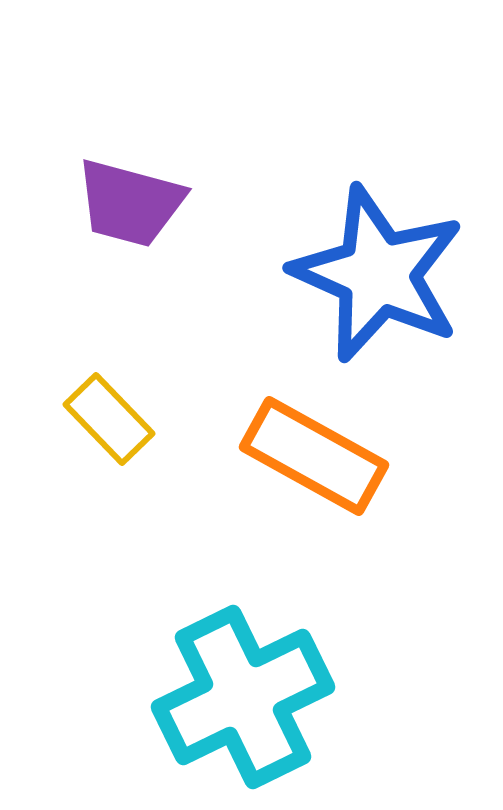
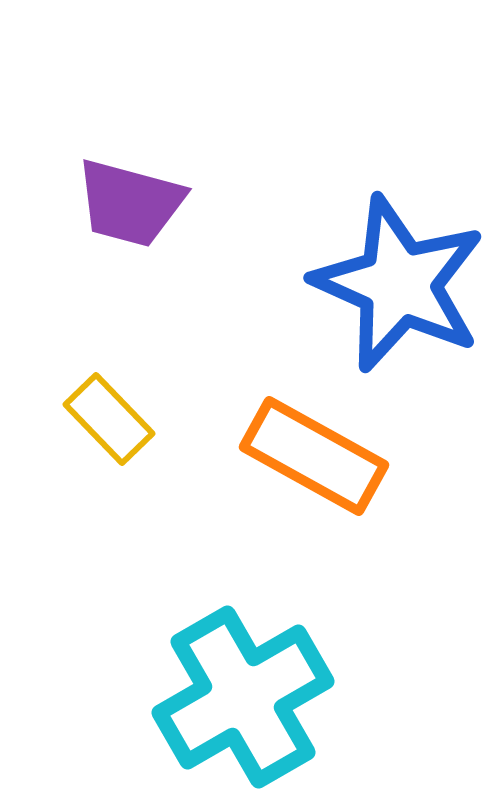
blue star: moved 21 px right, 10 px down
cyan cross: rotated 4 degrees counterclockwise
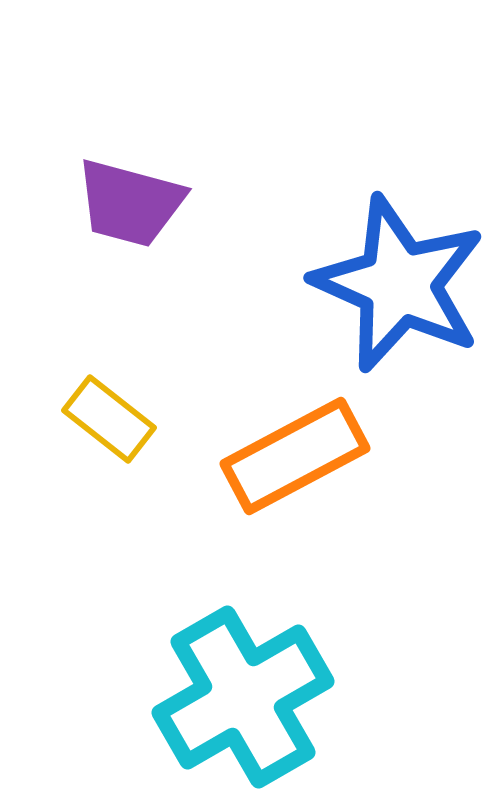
yellow rectangle: rotated 8 degrees counterclockwise
orange rectangle: moved 19 px left; rotated 57 degrees counterclockwise
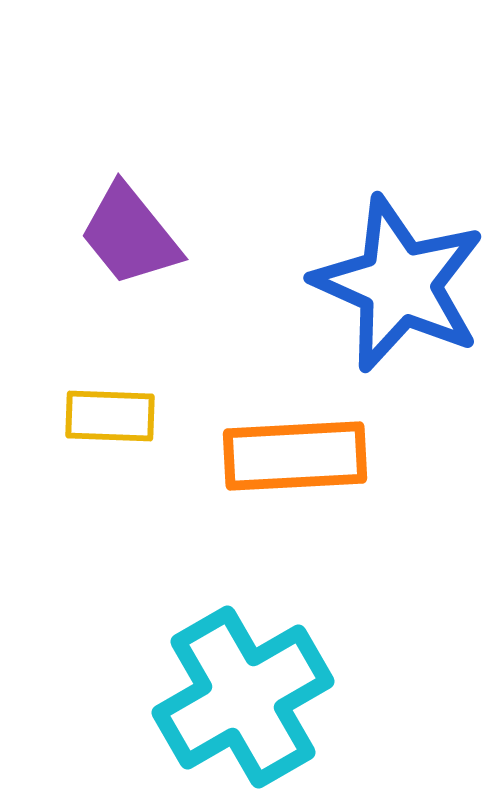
purple trapezoid: moved 32 px down; rotated 36 degrees clockwise
yellow rectangle: moved 1 px right, 3 px up; rotated 36 degrees counterclockwise
orange rectangle: rotated 25 degrees clockwise
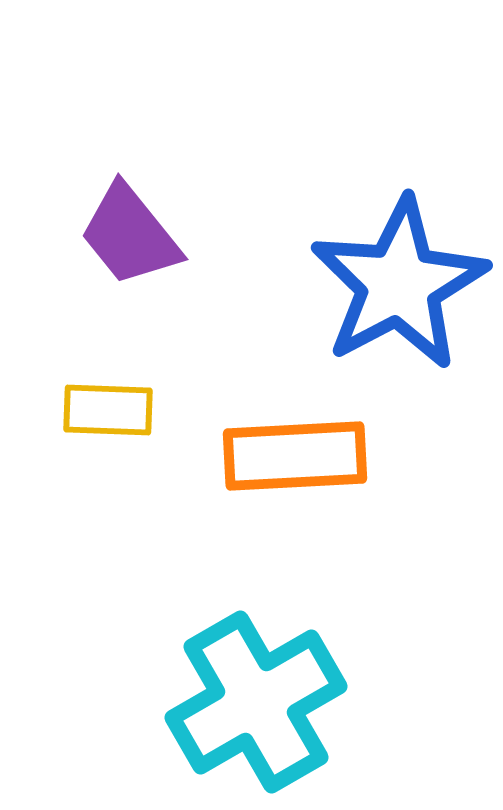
blue star: rotated 20 degrees clockwise
yellow rectangle: moved 2 px left, 6 px up
cyan cross: moved 13 px right, 5 px down
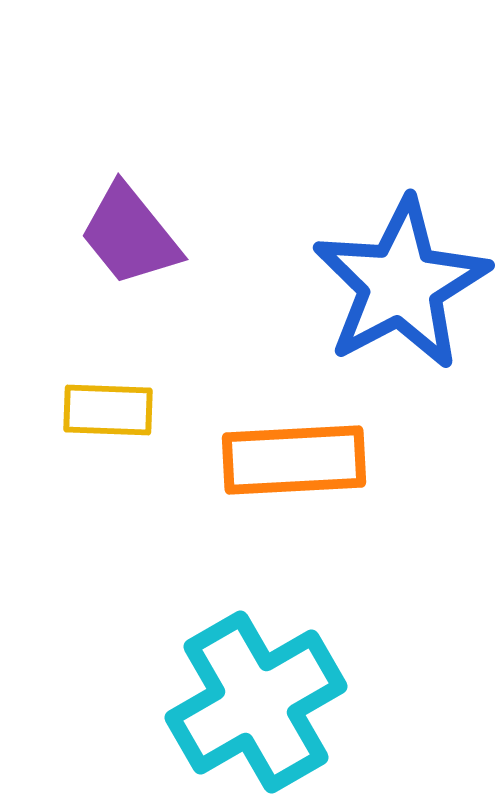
blue star: moved 2 px right
orange rectangle: moved 1 px left, 4 px down
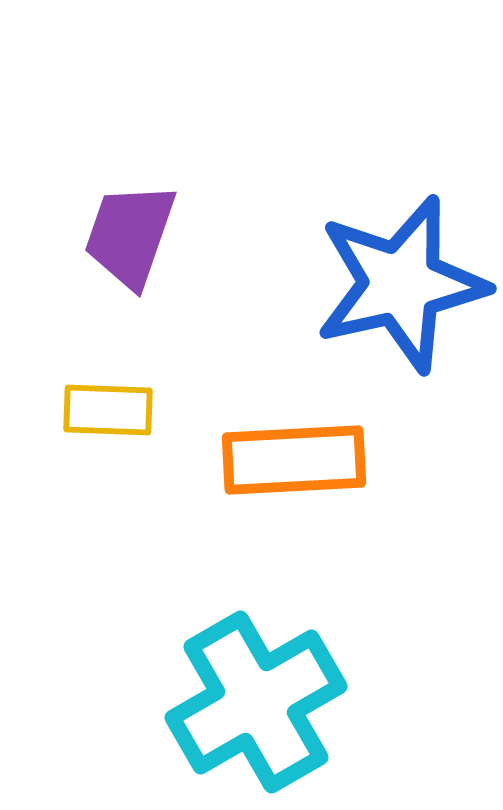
purple trapezoid: rotated 58 degrees clockwise
blue star: rotated 15 degrees clockwise
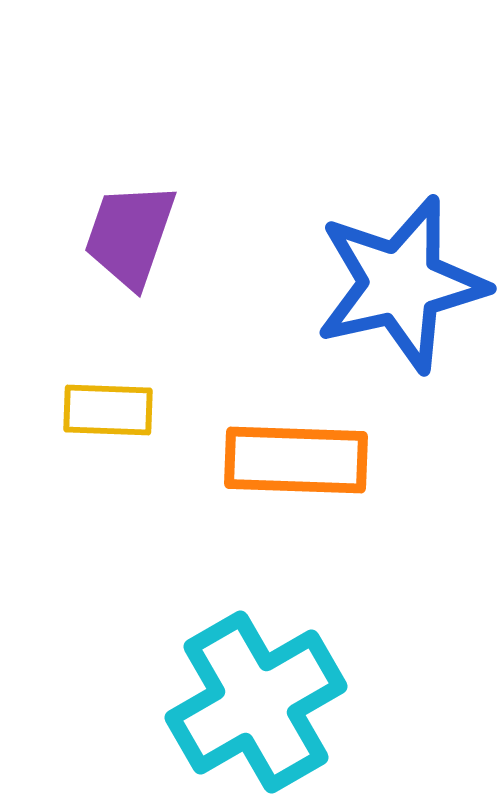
orange rectangle: moved 2 px right; rotated 5 degrees clockwise
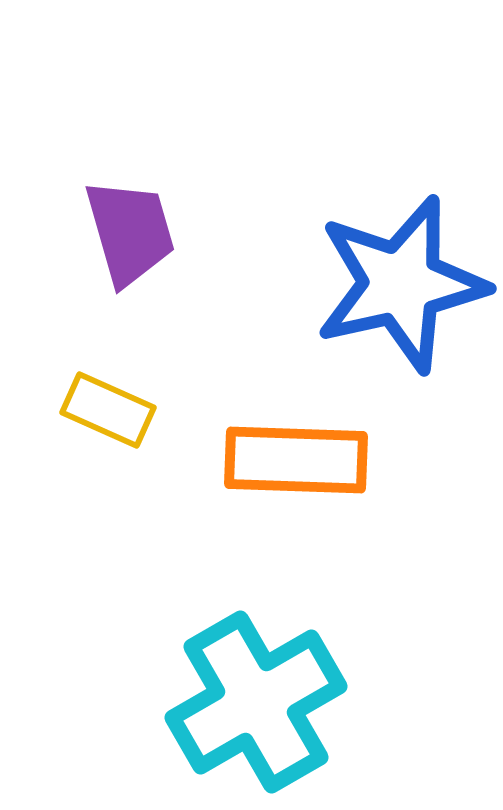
purple trapezoid: moved 3 px up; rotated 145 degrees clockwise
yellow rectangle: rotated 22 degrees clockwise
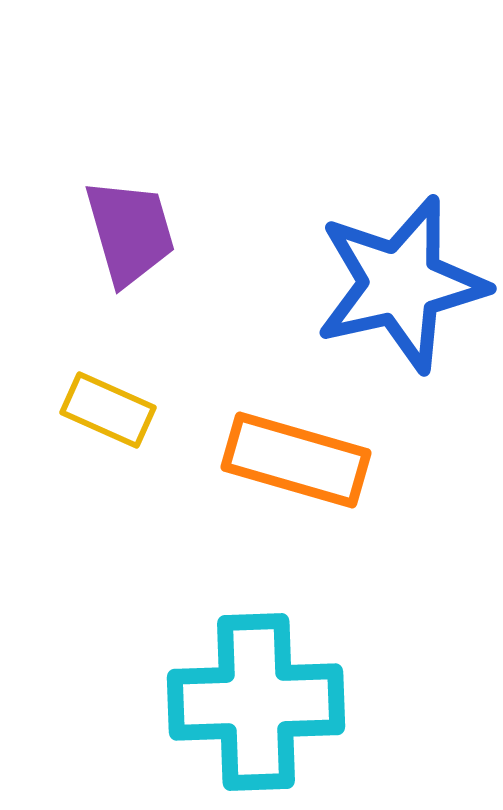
orange rectangle: rotated 14 degrees clockwise
cyan cross: rotated 28 degrees clockwise
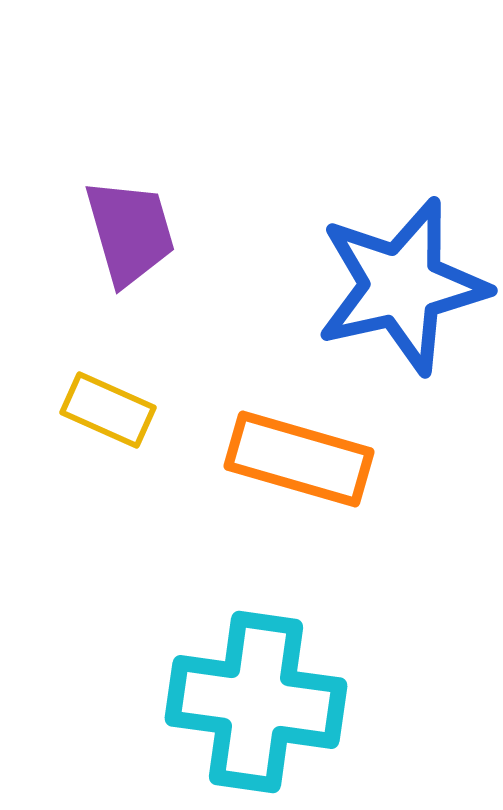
blue star: moved 1 px right, 2 px down
orange rectangle: moved 3 px right, 1 px up
cyan cross: rotated 10 degrees clockwise
